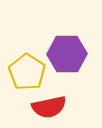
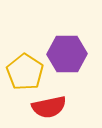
yellow pentagon: moved 2 px left
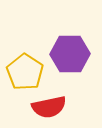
purple hexagon: moved 3 px right
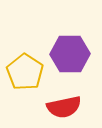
red semicircle: moved 15 px right
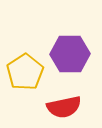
yellow pentagon: rotated 6 degrees clockwise
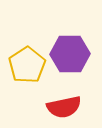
yellow pentagon: moved 2 px right, 7 px up
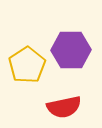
purple hexagon: moved 1 px right, 4 px up
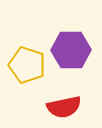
yellow pentagon: rotated 21 degrees counterclockwise
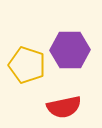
purple hexagon: moved 1 px left
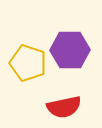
yellow pentagon: moved 1 px right, 2 px up
